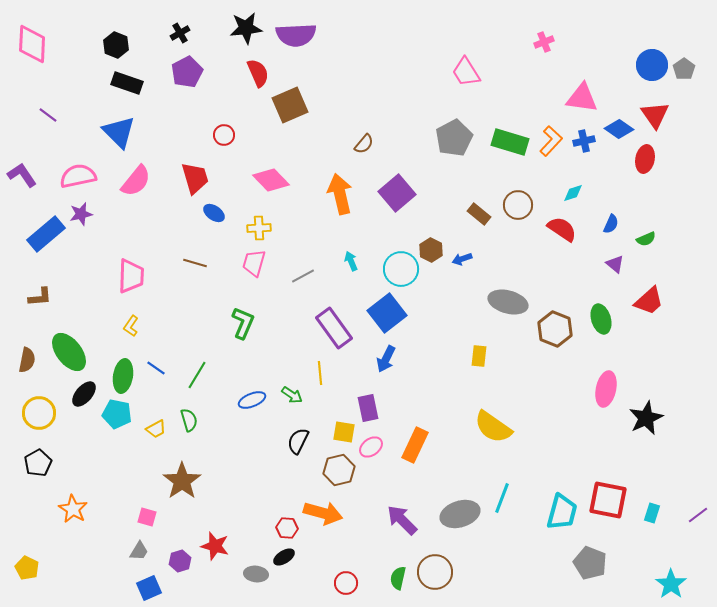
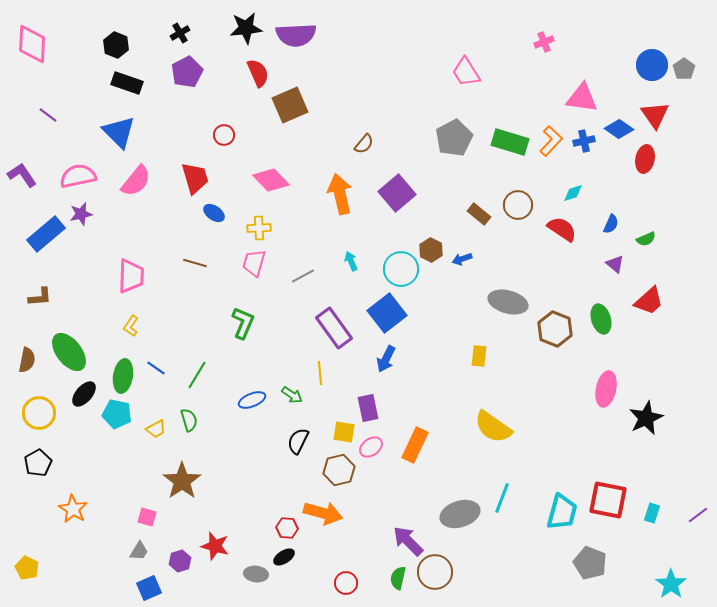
purple arrow at (402, 520): moved 6 px right, 21 px down
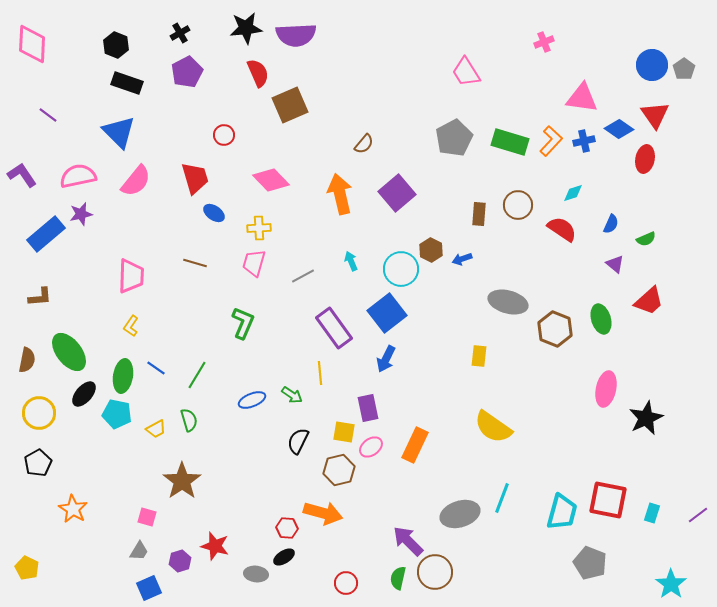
brown rectangle at (479, 214): rotated 55 degrees clockwise
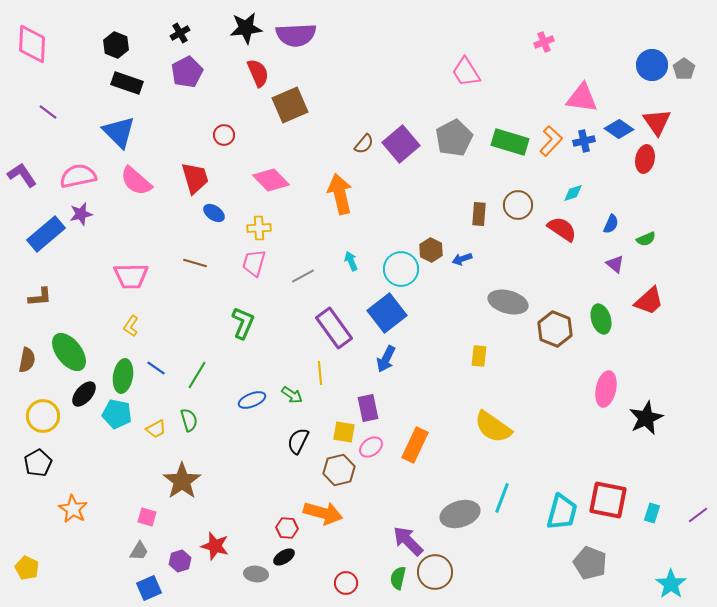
purple line at (48, 115): moved 3 px up
red triangle at (655, 115): moved 2 px right, 7 px down
pink semicircle at (136, 181): rotated 92 degrees clockwise
purple square at (397, 193): moved 4 px right, 49 px up
pink trapezoid at (131, 276): rotated 87 degrees clockwise
yellow circle at (39, 413): moved 4 px right, 3 px down
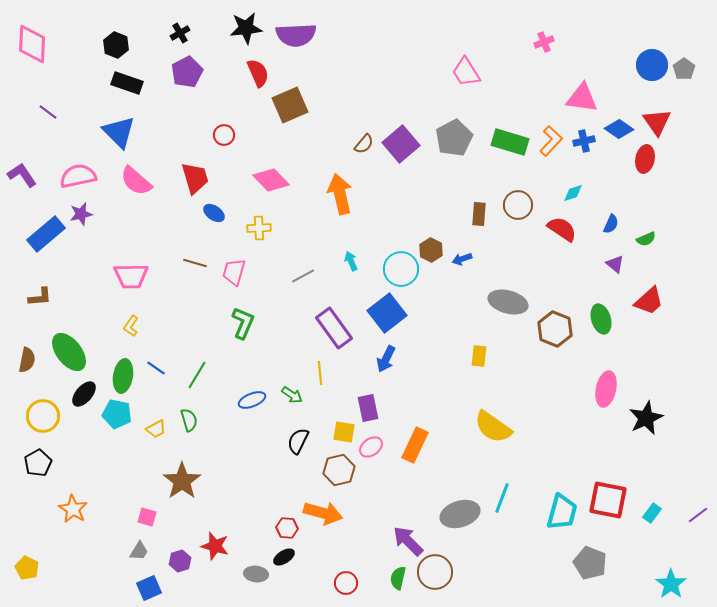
pink trapezoid at (254, 263): moved 20 px left, 9 px down
cyan rectangle at (652, 513): rotated 18 degrees clockwise
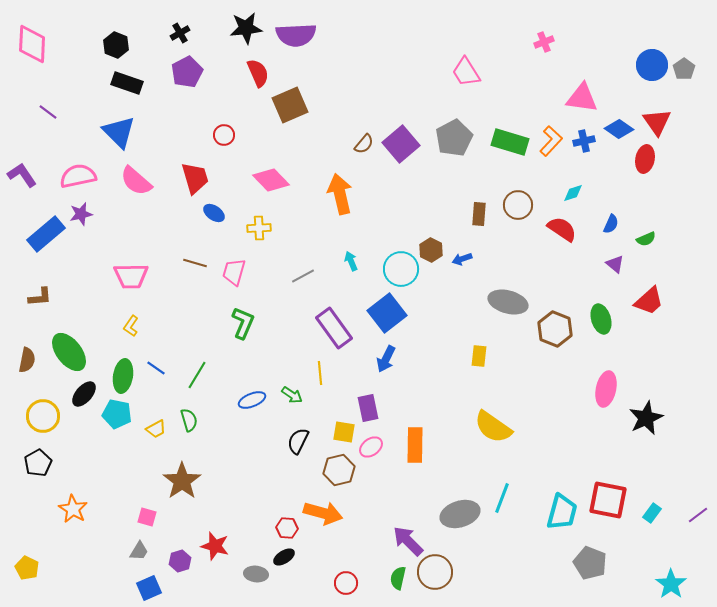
orange rectangle at (415, 445): rotated 24 degrees counterclockwise
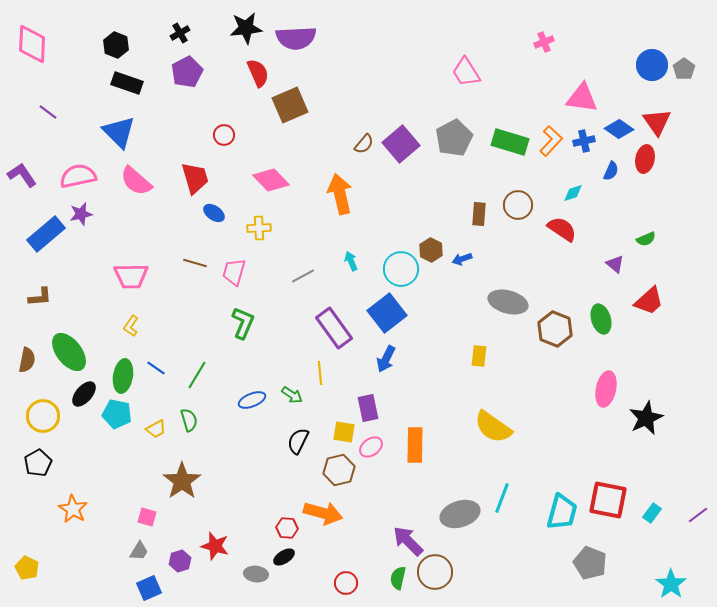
purple semicircle at (296, 35): moved 3 px down
blue semicircle at (611, 224): moved 53 px up
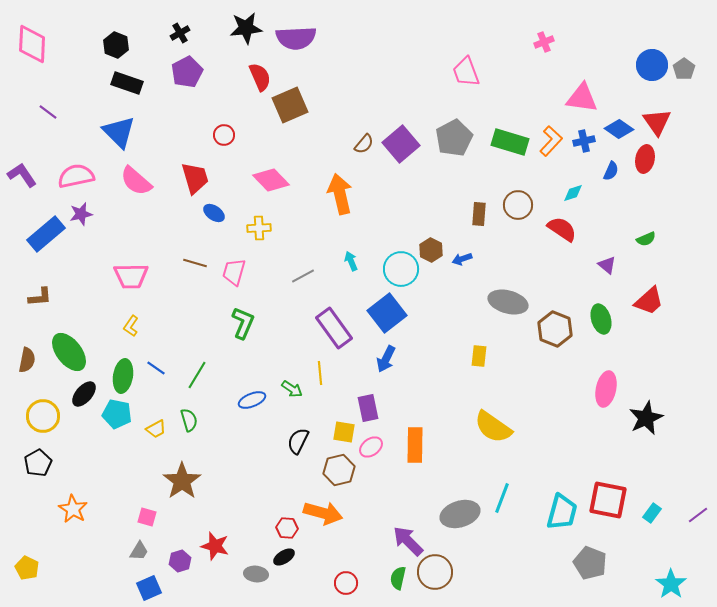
pink trapezoid at (466, 72): rotated 12 degrees clockwise
red semicircle at (258, 73): moved 2 px right, 4 px down
pink semicircle at (78, 176): moved 2 px left
purple triangle at (615, 264): moved 8 px left, 1 px down
green arrow at (292, 395): moved 6 px up
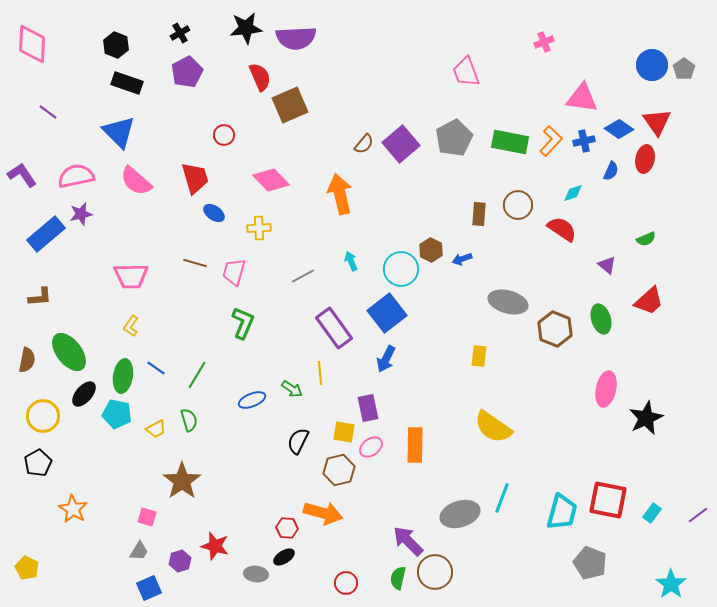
green rectangle at (510, 142): rotated 6 degrees counterclockwise
